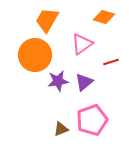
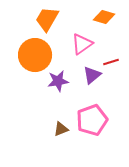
orange trapezoid: moved 1 px up
purple triangle: moved 8 px right, 7 px up
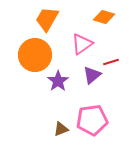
purple star: rotated 25 degrees counterclockwise
pink pentagon: rotated 12 degrees clockwise
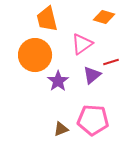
orange trapezoid: rotated 44 degrees counterclockwise
pink pentagon: moved 1 px right; rotated 12 degrees clockwise
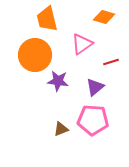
purple triangle: moved 3 px right, 12 px down
purple star: rotated 30 degrees counterclockwise
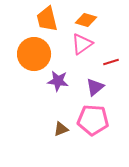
orange diamond: moved 18 px left, 3 px down
orange circle: moved 1 px left, 1 px up
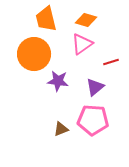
orange trapezoid: moved 1 px left
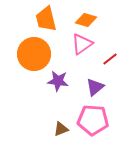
red line: moved 1 px left, 3 px up; rotated 21 degrees counterclockwise
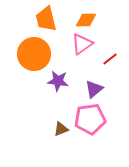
orange diamond: rotated 15 degrees counterclockwise
purple triangle: moved 1 px left, 2 px down
pink pentagon: moved 3 px left, 1 px up; rotated 12 degrees counterclockwise
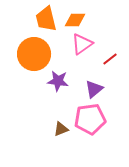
orange diamond: moved 11 px left
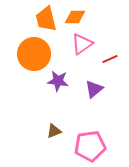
orange diamond: moved 3 px up
red line: rotated 14 degrees clockwise
pink pentagon: moved 27 px down
brown triangle: moved 7 px left, 2 px down
